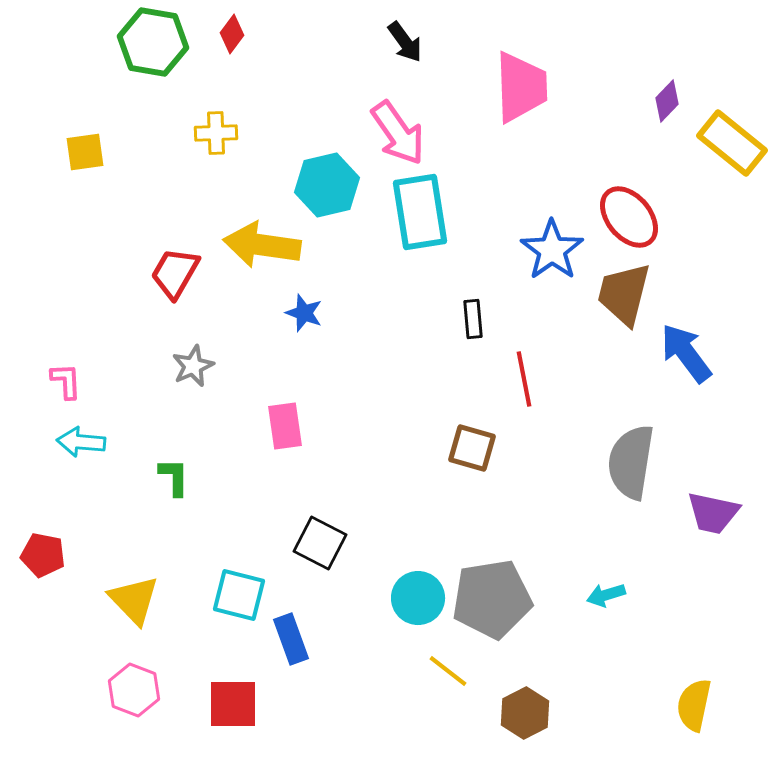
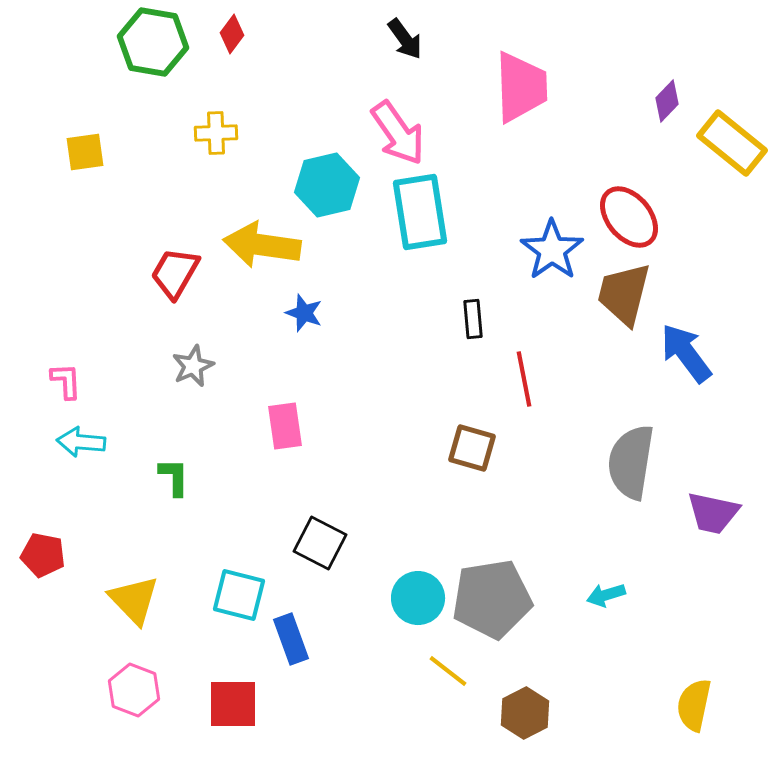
black arrow at (405, 42): moved 3 px up
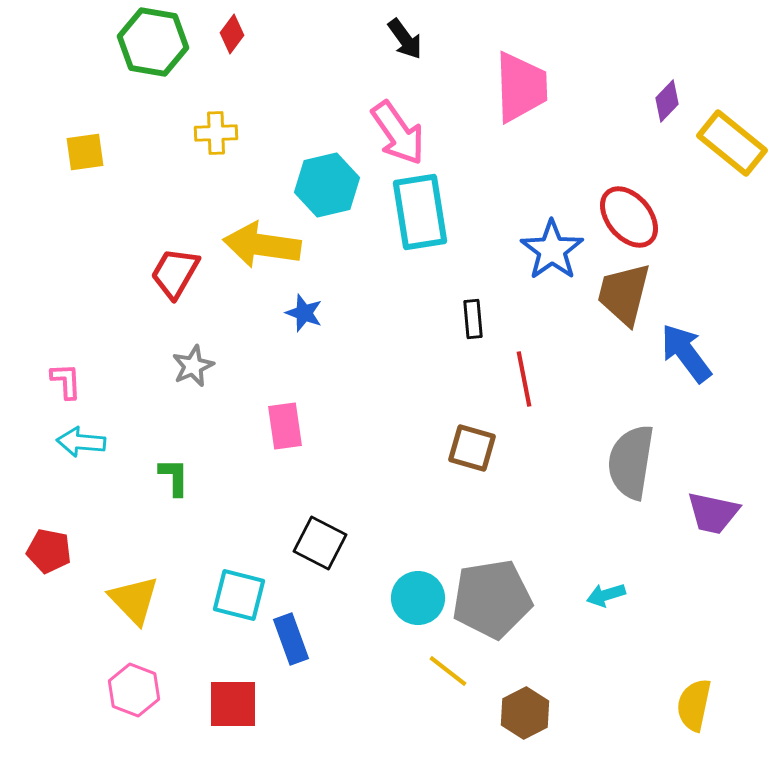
red pentagon at (43, 555): moved 6 px right, 4 px up
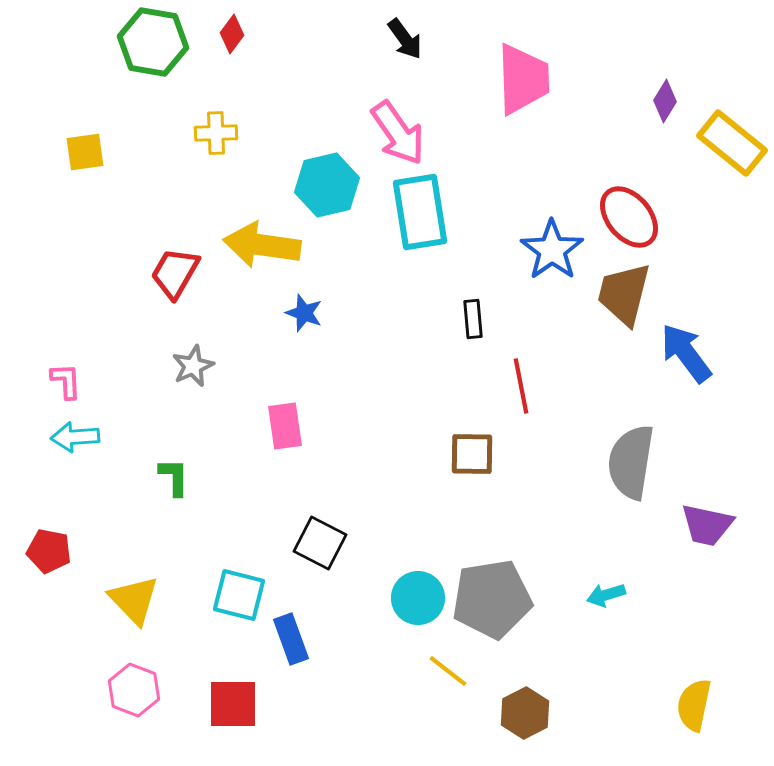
pink trapezoid at (521, 87): moved 2 px right, 8 px up
purple diamond at (667, 101): moved 2 px left; rotated 12 degrees counterclockwise
red line at (524, 379): moved 3 px left, 7 px down
cyan arrow at (81, 442): moved 6 px left, 5 px up; rotated 9 degrees counterclockwise
brown square at (472, 448): moved 6 px down; rotated 15 degrees counterclockwise
purple trapezoid at (713, 513): moved 6 px left, 12 px down
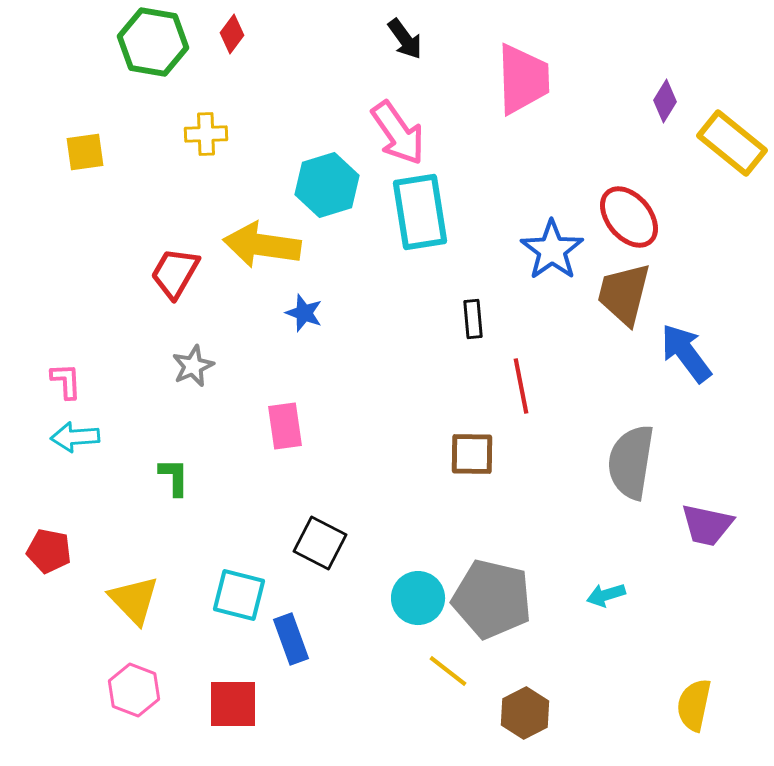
yellow cross at (216, 133): moved 10 px left, 1 px down
cyan hexagon at (327, 185): rotated 4 degrees counterclockwise
gray pentagon at (492, 599): rotated 22 degrees clockwise
